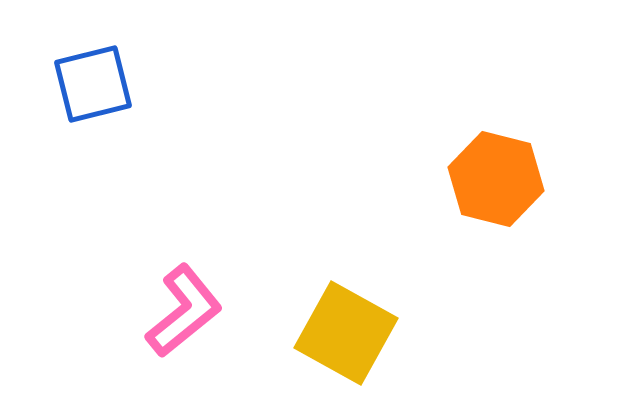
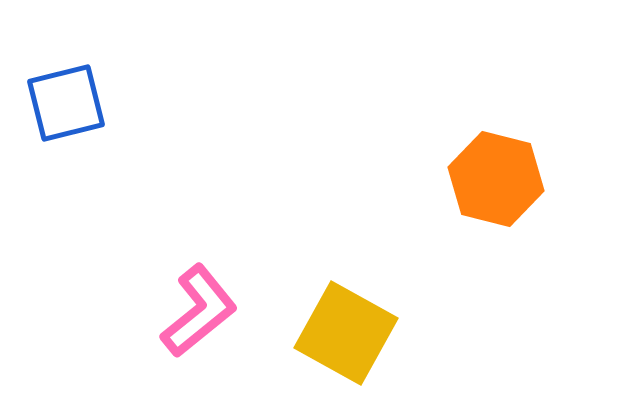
blue square: moved 27 px left, 19 px down
pink L-shape: moved 15 px right
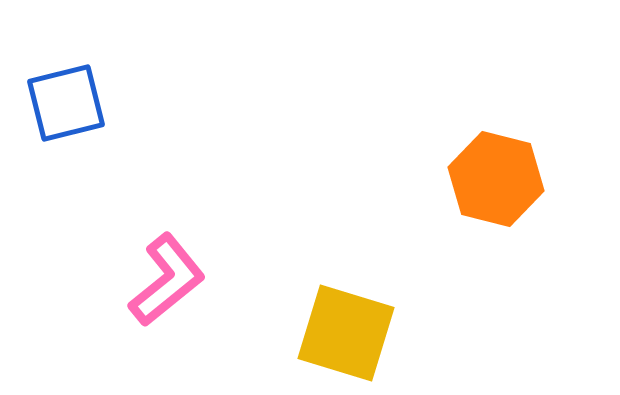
pink L-shape: moved 32 px left, 31 px up
yellow square: rotated 12 degrees counterclockwise
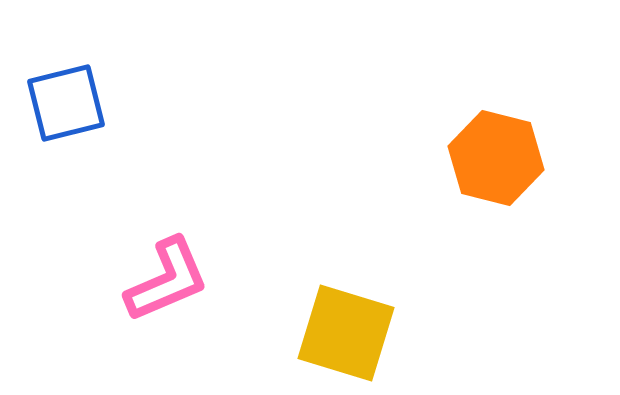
orange hexagon: moved 21 px up
pink L-shape: rotated 16 degrees clockwise
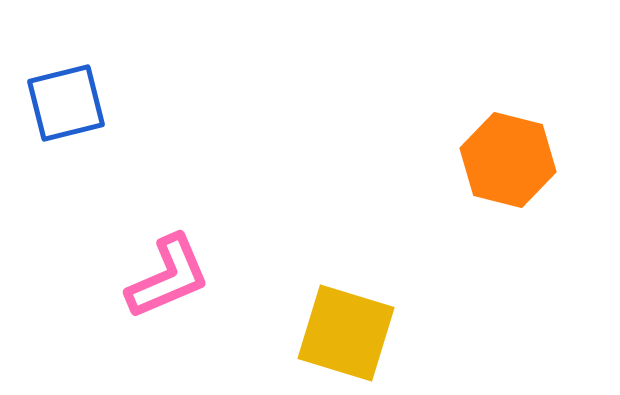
orange hexagon: moved 12 px right, 2 px down
pink L-shape: moved 1 px right, 3 px up
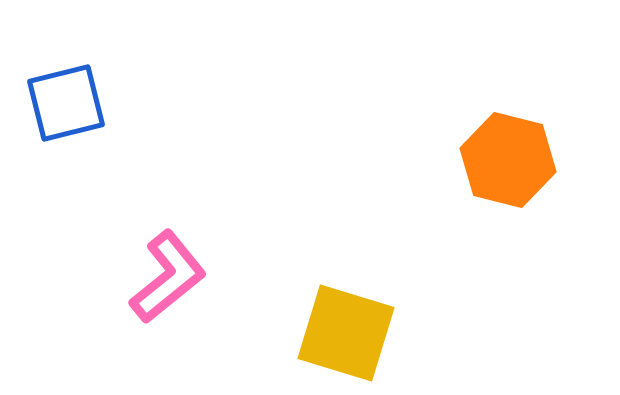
pink L-shape: rotated 16 degrees counterclockwise
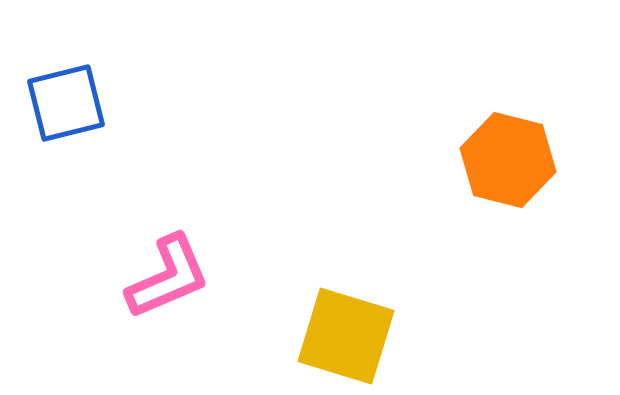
pink L-shape: rotated 16 degrees clockwise
yellow square: moved 3 px down
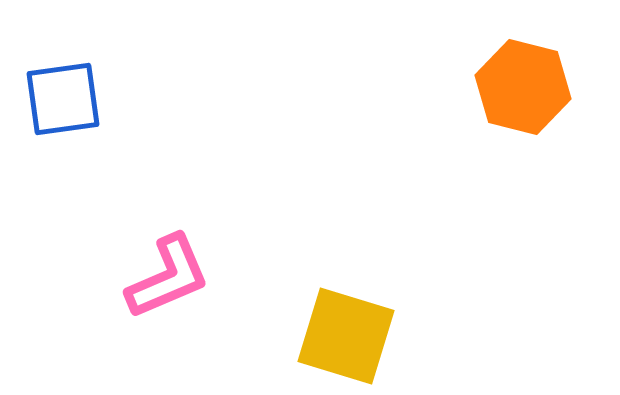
blue square: moved 3 px left, 4 px up; rotated 6 degrees clockwise
orange hexagon: moved 15 px right, 73 px up
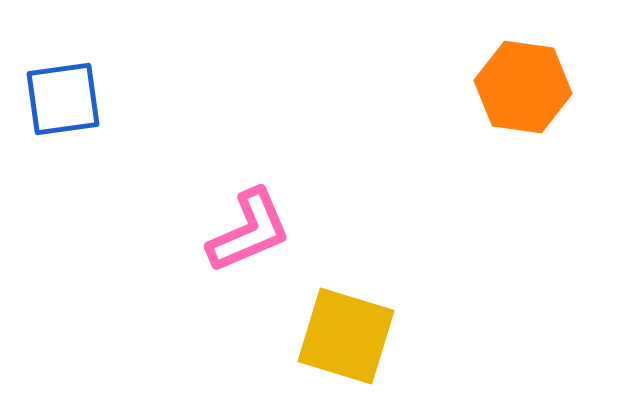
orange hexagon: rotated 6 degrees counterclockwise
pink L-shape: moved 81 px right, 46 px up
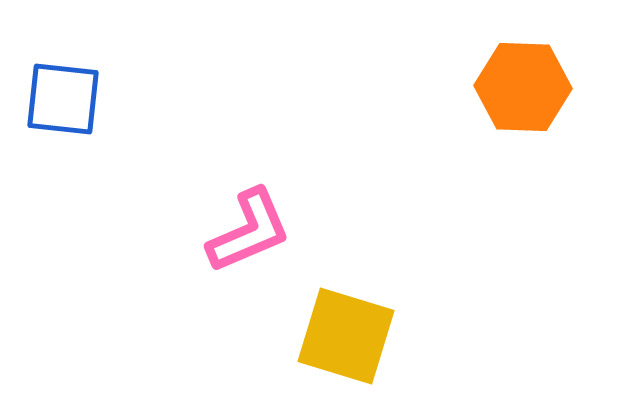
orange hexagon: rotated 6 degrees counterclockwise
blue square: rotated 14 degrees clockwise
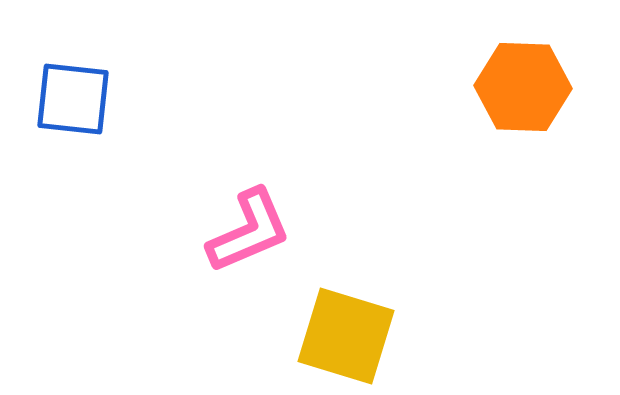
blue square: moved 10 px right
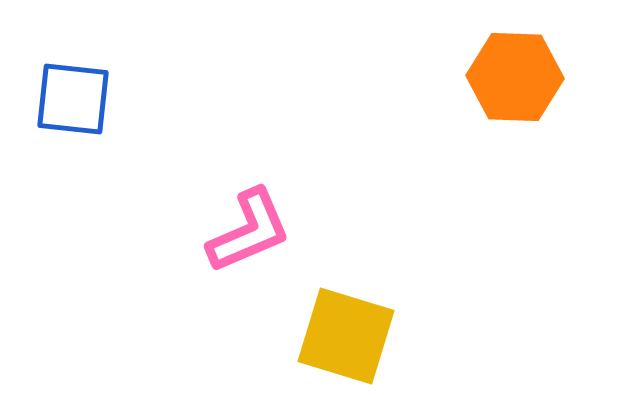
orange hexagon: moved 8 px left, 10 px up
